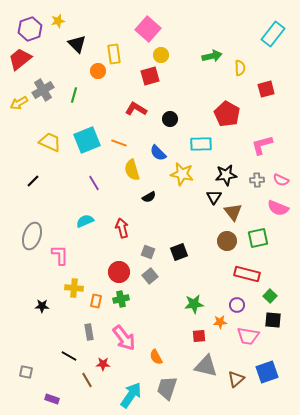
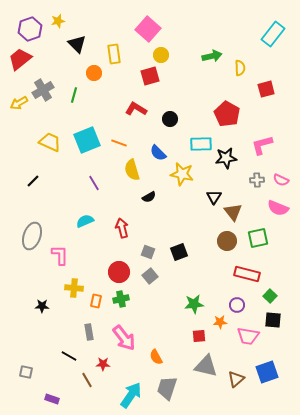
orange circle at (98, 71): moved 4 px left, 2 px down
black star at (226, 175): moved 17 px up
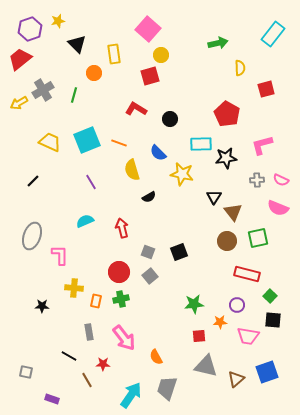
green arrow at (212, 56): moved 6 px right, 13 px up
purple line at (94, 183): moved 3 px left, 1 px up
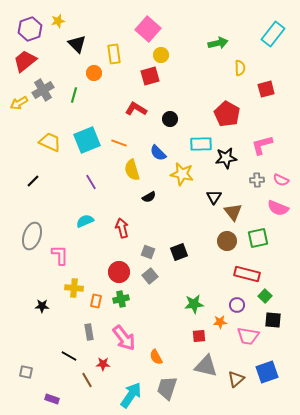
red trapezoid at (20, 59): moved 5 px right, 2 px down
green square at (270, 296): moved 5 px left
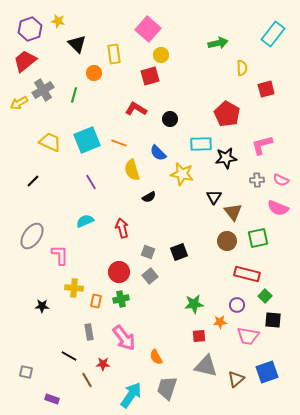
yellow star at (58, 21): rotated 24 degrees clockwise
yellow semicircle at (240, 68): moved 2 px right
gray ellipse at (32, 236): rotated 16 degrees clockwise
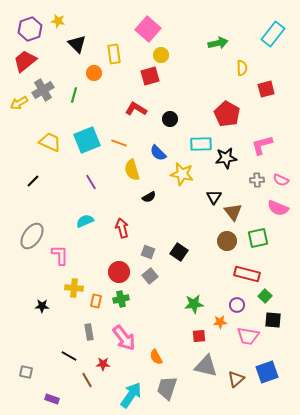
black square at (179, 252): rotated 36 degrees counterclockwise
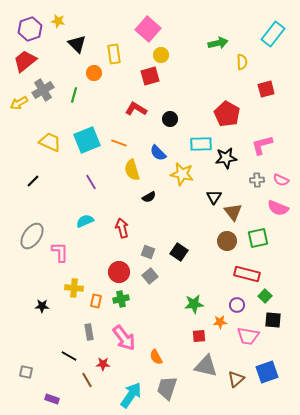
yellow semicircle at (242, 68): moved 6 px up
pink L-shape at (60, 255): moved 3 px up
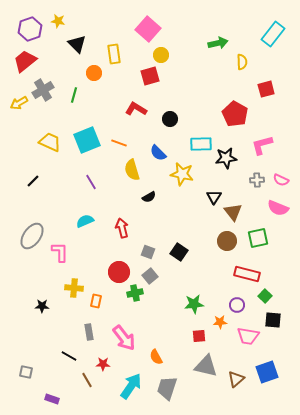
red pentagon at (227, 114): moved 8 px right
green cross at (121, 299): moved 14 px right, 6 px up
cyan arrow at (131, 395): moved 9 px up
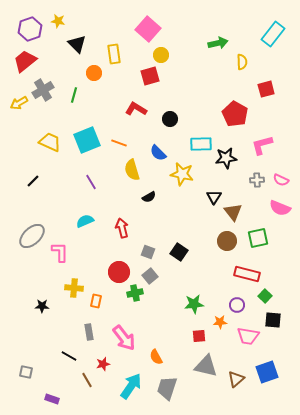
pink semicircle at (278, 208): moved 2 px right
gray ellipse at (32, 236): rotated 12 degrees clockwise
red star at (103, 364): rotated 16 degrees counterclockwise
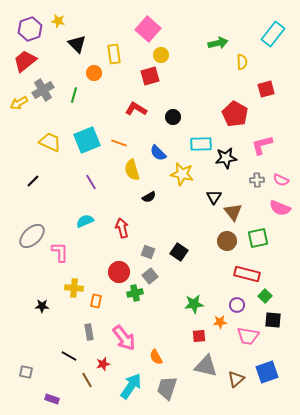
black circle at (170, 119): moved 3 px right, 2 px up
